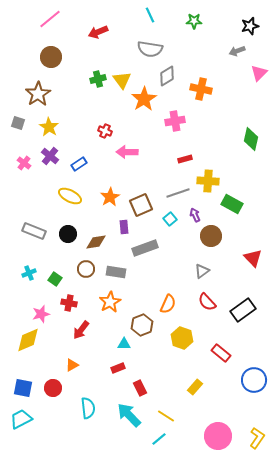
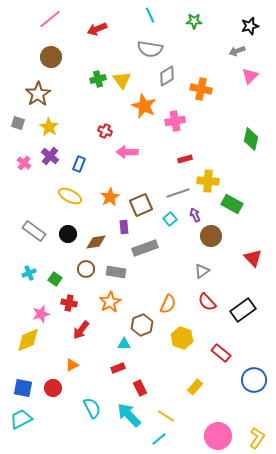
red arrow at (98, 32): moved 1 px left, 3 px up
pink triangle at (259, 73): moved 9 px left, 3 px down
orange star at (144, 99): moved 7 px down; rotated 15 degrees counterclockwise
blue rectangle at (79, 164): rotated 35 degrees counterclockwise
gray rectangle at (34, 231): rotated 15 degrees clockwise
cyan semicircle at (88, 408): moved 4 px right; rotated 20 degrees counterclockwise
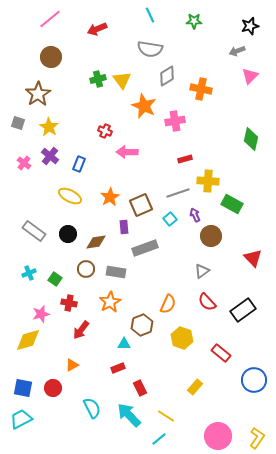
yellow diamond at (28, 340): rotated 8 degrees clockwise
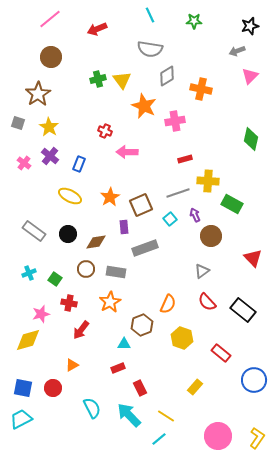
black rectangle at (243, 310): rotated 75 degrees clockwise
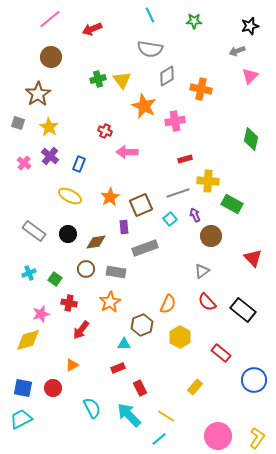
red arrow at (97, 29): moved 5 px left
yellow hexagon at (182, 338): moved 2 px left, 1 px up; rotated 10 degrees clockwise
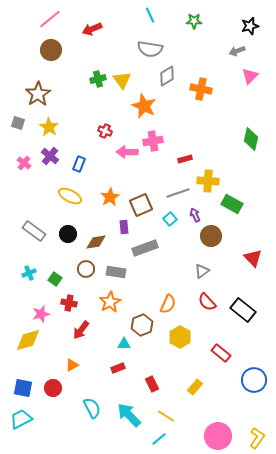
brown circle at (51, 57): moved 7 px up
pink cross at (175, 121): moved 22 px left, 20 px down
red rectangle at (140, 388): moved 12 px right, 4 px up
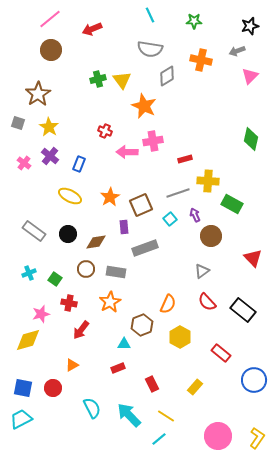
orange cross at (201, 89): moved 29 px up
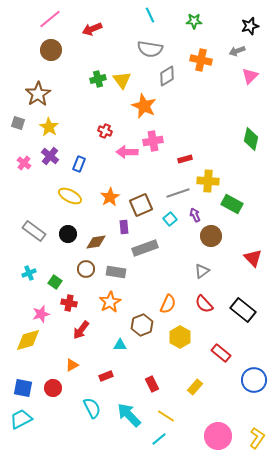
green square at (55, 279): moved 3 px down
red semicircle at (207, 302): moved 3 px left, 2 px down
cyan triangle at (124, 344): moved 4 px left, 1 px down
red rectangle at (118, 368): moved 12 px left, 8 px down
